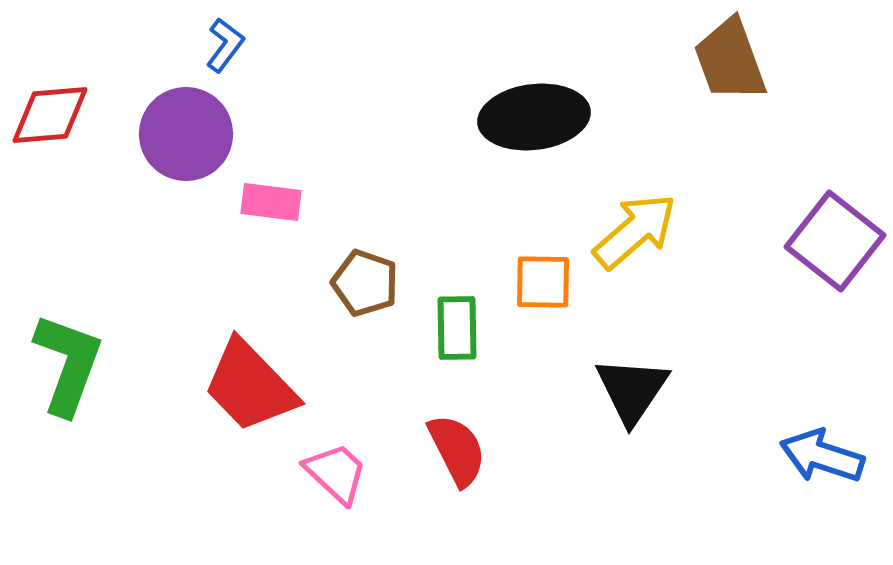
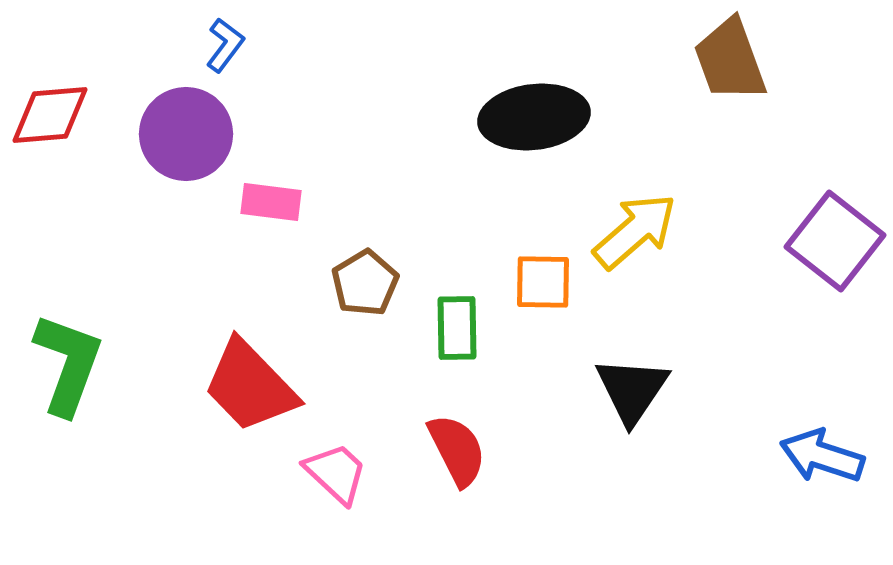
brown pentagon: rotated 22 degrees clockwise
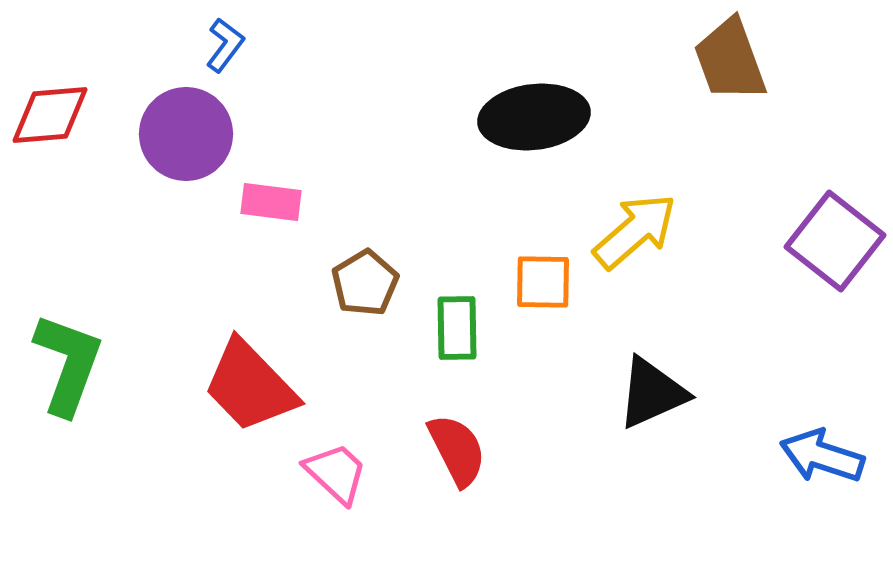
black triangle: moved 20 px right, 3 px down; rotated 32 degrees clockwise
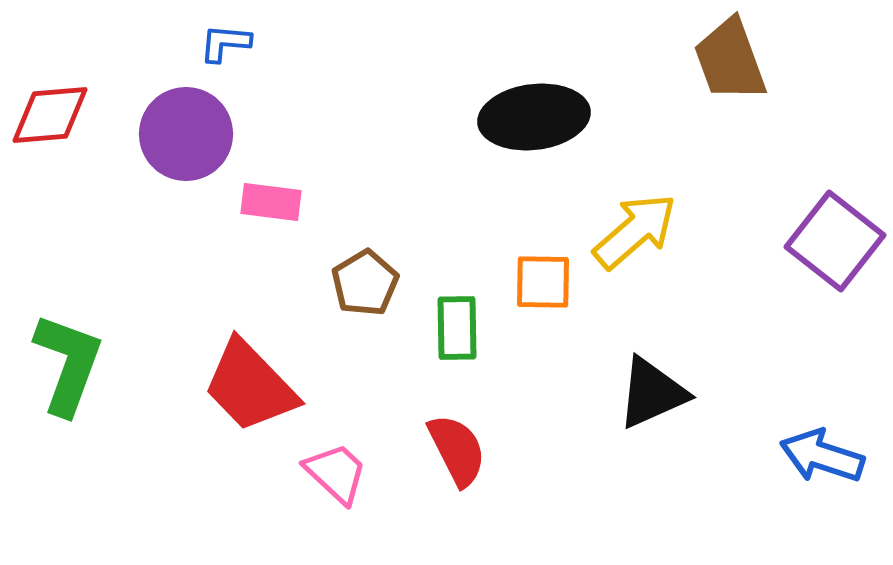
blue L-shape: moved 2 px up; rotated 122 degrees counterclockwise
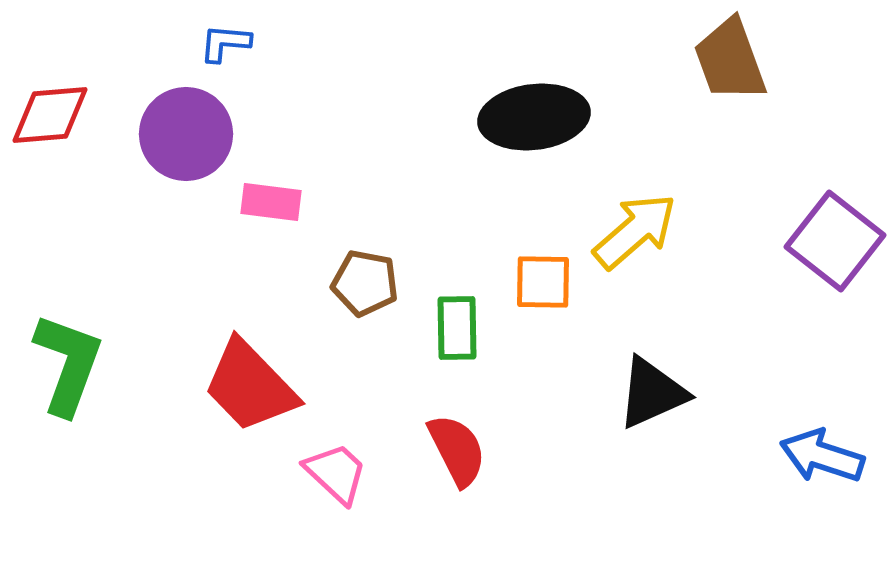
brown pentagon: rotated 30 degrees counterclockwise
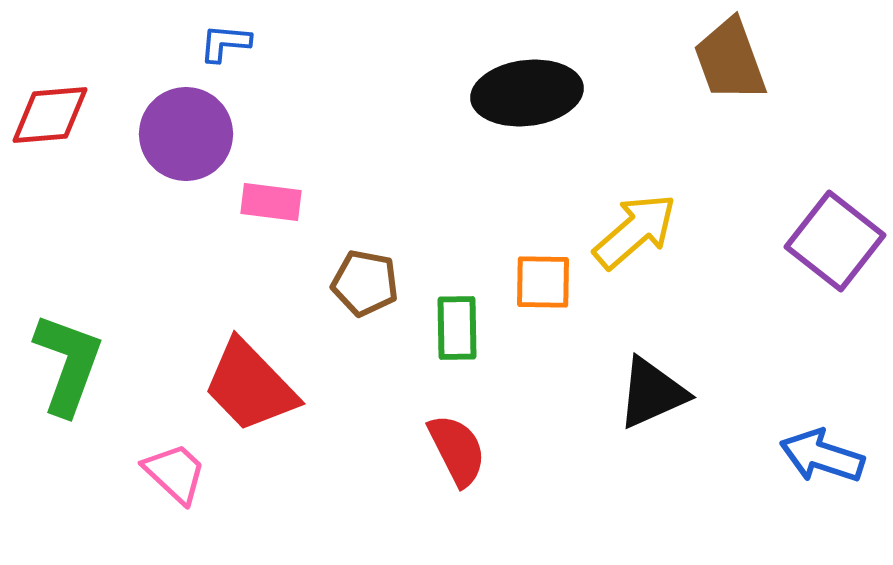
black ellipse: moved 7 px left, 24 px up
pink trapezoid: moved 161 px left
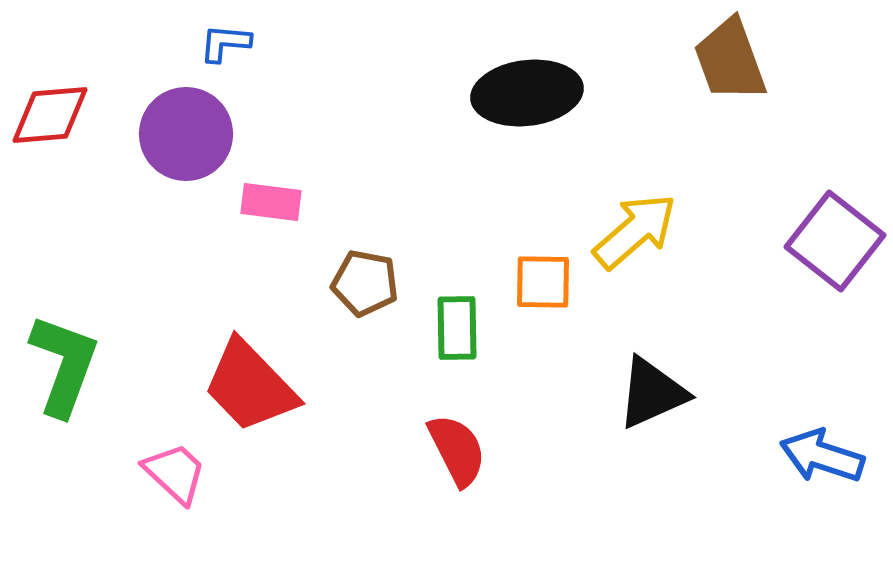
green L-shape: moved 4 px left, 1 px down
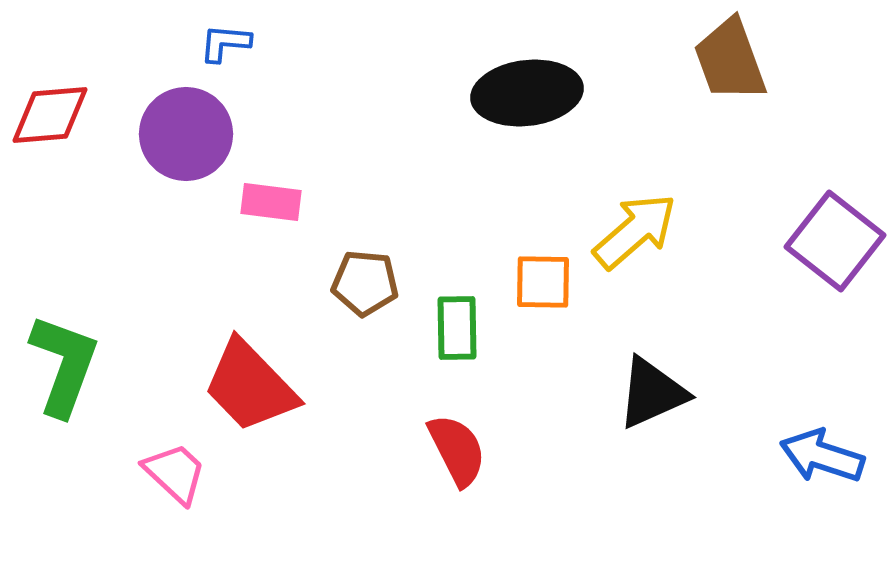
brown pentagon: rotated 6 degrees counterclockwise
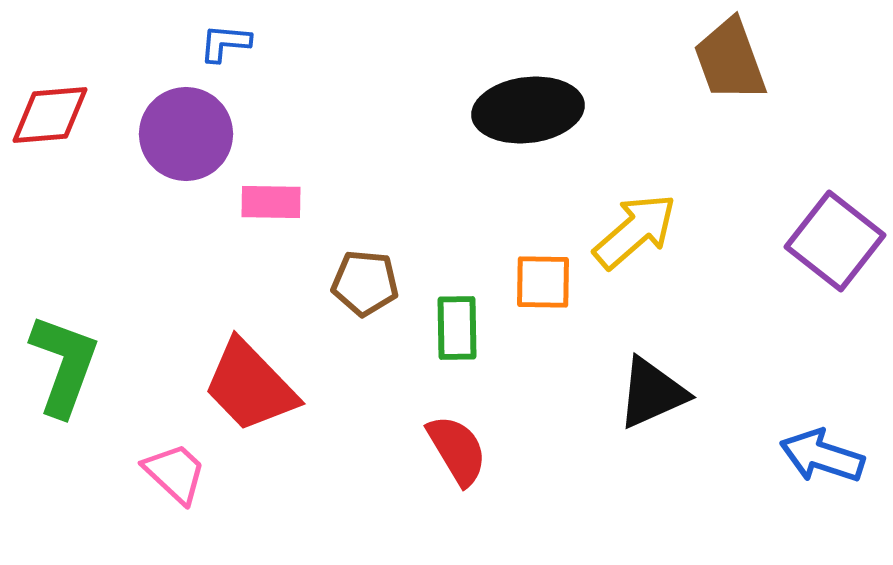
black ellipse: moved 1 px right, 17 px down
pink rectangle: rotated 6 degrees counterclockwise
red semicircle: rotated 4 degrees counterclockwise
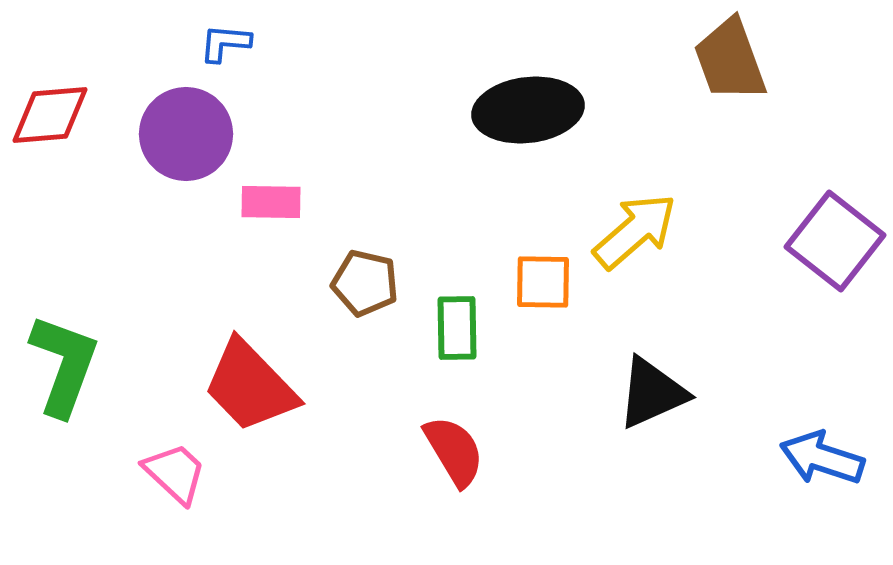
brown pentagon: rotated 8 degrees clockwise
red semicircle: moved 3 px left, 1 px down
blue arrow: moved 2 px down
